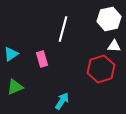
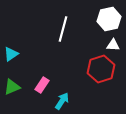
white triangle: moved 1 px left, 1 px up
pink rectangle: moved 26 px down; rotated 49 degrees clockwise
green triangle: moved 3 px left
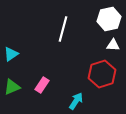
red hexagon: moved 1 px right, 5 px down
cyan arrow: moved 14 px right
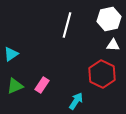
white line: moved 4 px right, 4 px up
red hexagon: rotated 16 degrees counterclockwise
green triangle: moved 3 px right, 1 px up
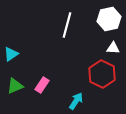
white triangle: moved 3 px down
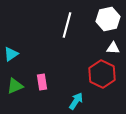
white hexagon: moved 1 px left
pink rectangle: moved 3 px up; rotated 42 degrees counterclockwise
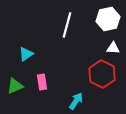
cyan triangle: moved 15 px right
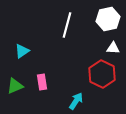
cyan triangle: moved 4 px left, 3 px up
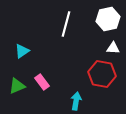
white line: moved 1 px left, 1 px up
red hexagon: rotated 16 degrees counterclockwise
pink rectangle: rotated 28 degrees counterclockwise
green triangle: moved 2 px right
cyan arrow: rotated 24 degrees counterclockwise
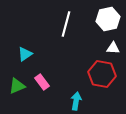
cyan triangle: moved 3 px right, 3 px down
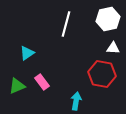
cyan triangle: moved 2 px right, 1 px up
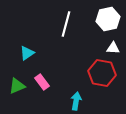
red hexagon: moved 1 px up
